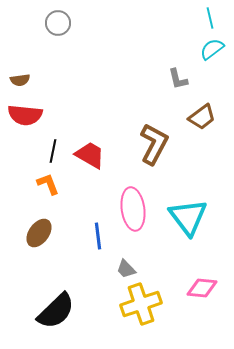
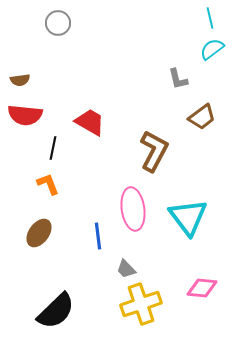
brown L-shape: moved 7 px down
black line: moved 3 px up
red trapezoid: moved 33 px up
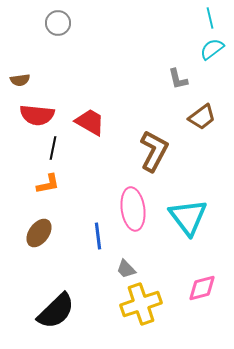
red semicircle: moved 12 px right
orange L-shape: rotated 100 degrees clockwise
pink diamond: rotated 20 degrees counterclockwise
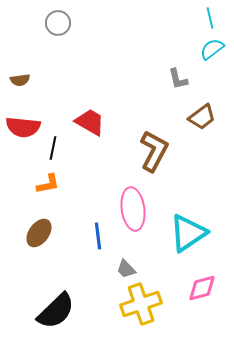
red semicircle: moved 14 px left, 12 px down
cyan triangle: moved 16 px down; rotated 33 degrees clockwise
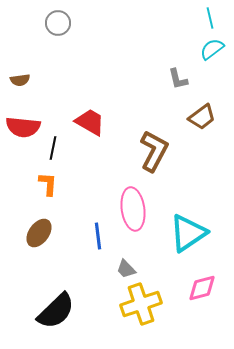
orange L-shape: rotated 75 degrees counterclockwise
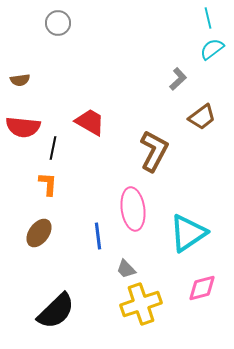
cyan line: moved 2 px left
gray L-shape: rotated 120 degrees counterclockwise
